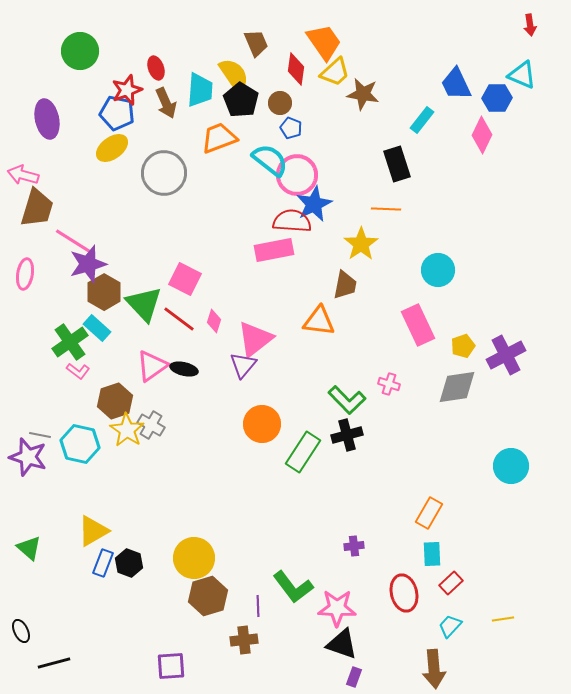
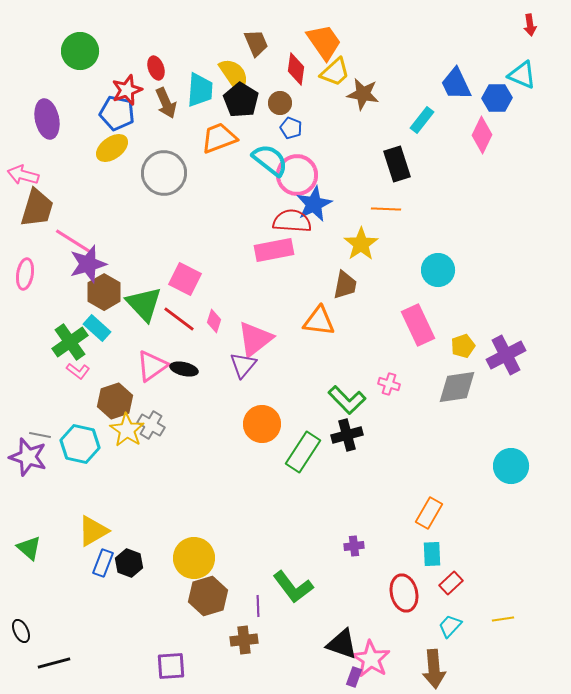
pink star at (337, 608): moved 34 px right, 51 px down; rotated 30 degrees clockwise
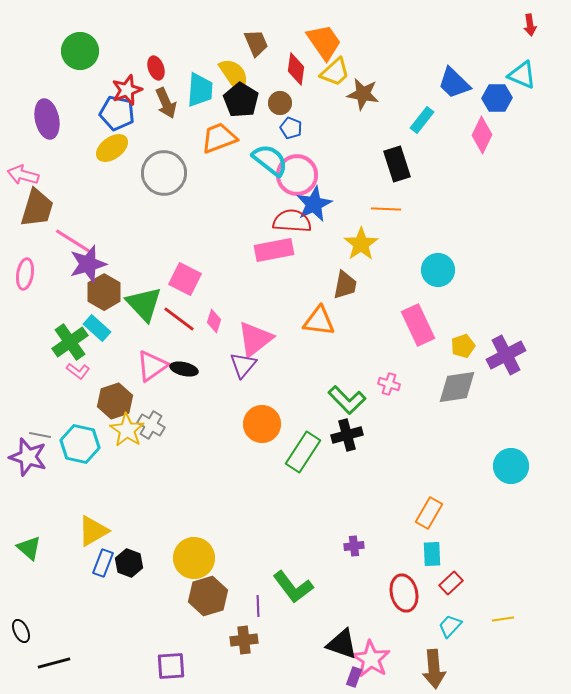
blue trapezoid at (456, 84): moved 2 px left, 1 px up; rotated 21 degrees counterclockwise
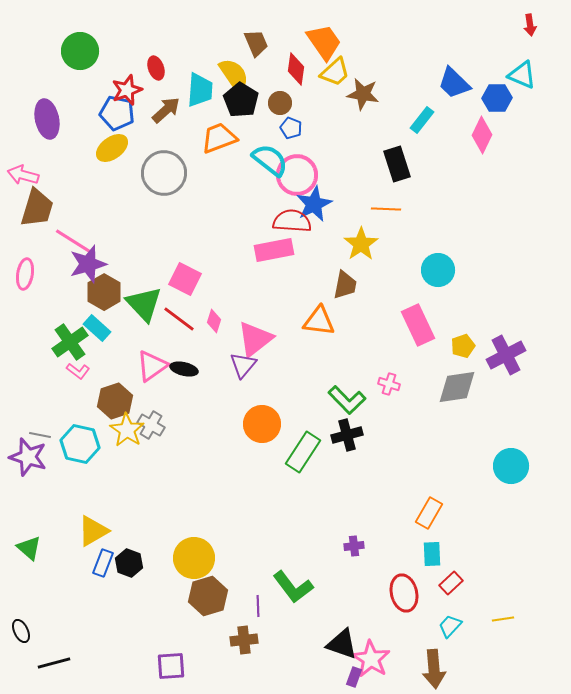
brown arrow at (166, 103): moved 7 px down; rotated 108 degrees counterclockwise
